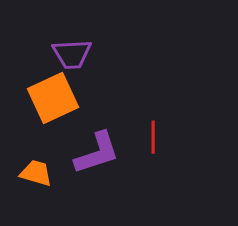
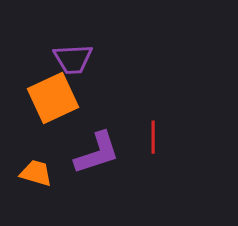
purple trapezoid: moved 1 px right, 5 px down
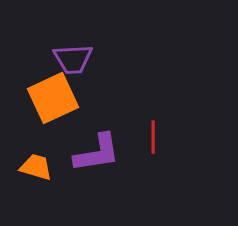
purple L-shape: rotated 9 degrees clockwise
orange trapezoid: moved 6 px up
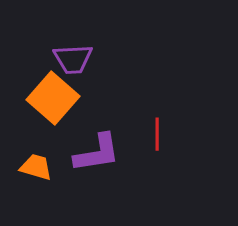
orange square: rotated 24 degrees counterclockwise
red line: moved 4 px right, 3 px up
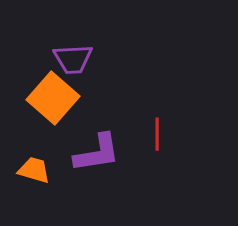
orange trapezoid: moved 2 px left, 3 px down
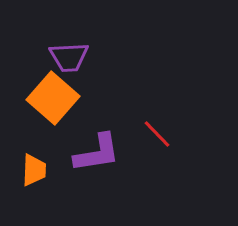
purple trapezoid: moved 4 px left, 2 px up
red line: rotated 44 degrees counterclockwise
orange trapezoid: rotated 76 degrees clockwise
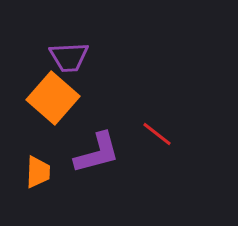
red line: rotated 8 degrees counterclockwise
purple L-shape: rotated 6 degrees counterclockwise
orange trapezoid: moved 4 px right, 2 px down
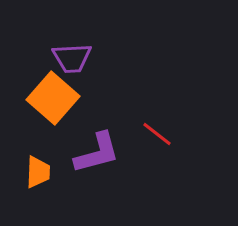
purple trapezoid: moved 3 px right, 1 px down
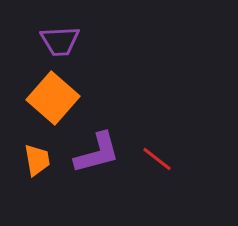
purple trapezoid: moved 12 px left, 17 px up
red line: moved 25 px down
orange trapezoid: moved 1 px left, 12 px up; rotated 12 degrees counterclockwise
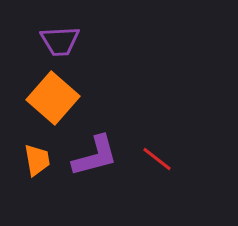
purple L-shape: moved 2 px left, 3 px down
